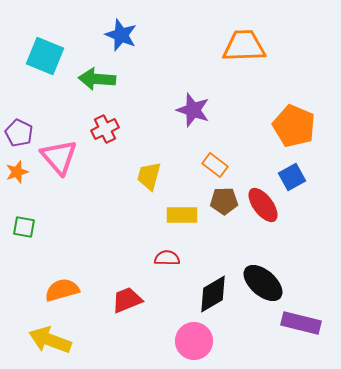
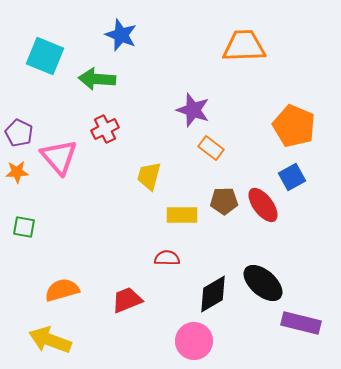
orange rectangle: moved 4 px left, 17 px up
orange star: rotated 15 degrees clockwise
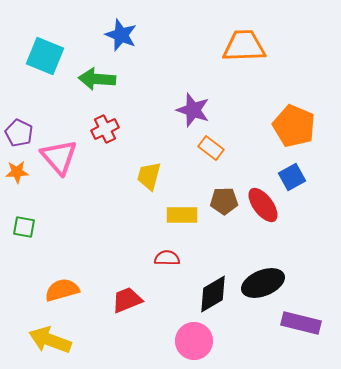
black ellipse: rotated 63 degrees counterclockwise
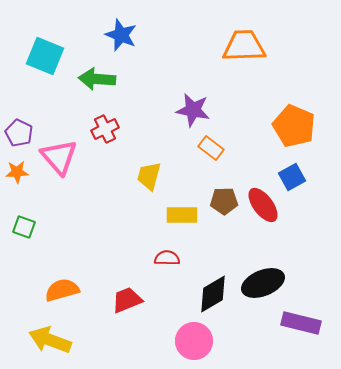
purple star: rotated 8 degrees counterclockwise
green square: rotated 10 degrees clockwise
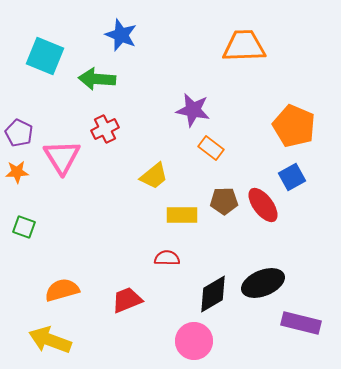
pink triangle: moved 3 px right; rotated 9 degrees clockwise
yellow trapezoid: moved 5 px right; rotated 144 degrees counterclockwise
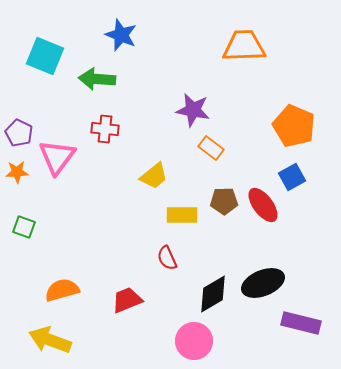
red cross: rotated 32 degrees clockwise
pink triangle: moved 5 px left; rotated 9 degrees clockwise
red semicircle: rotated 115 degrees counterclockwise
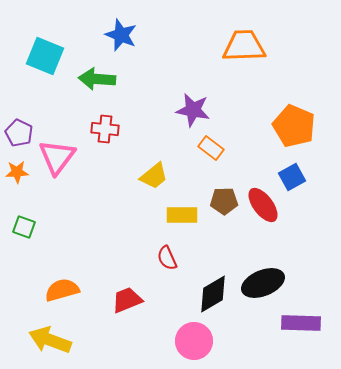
purple rectangle: rotated 12 degrees counterclockwise
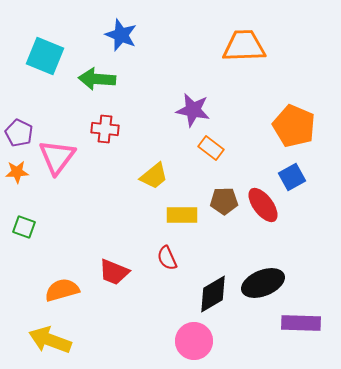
red trapezoid: moved 13 px left, 28 px up; rotated 136 degrees counterclockwise
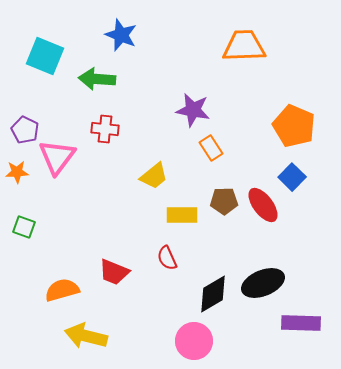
purple pentagon: moved 6 px right, 3 px up
orange rectangle: rotated 20 degrees clockwise
blue square: rotated 16 degrees counterclockwise
yellow arrow: moved 36 px right, 4 px up; rotated 6 degrees counterclockwise
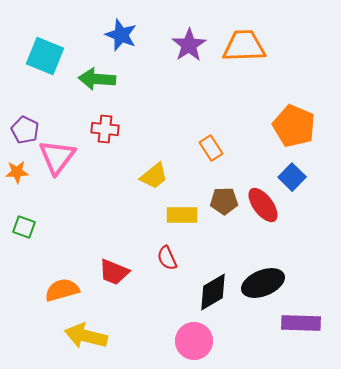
purple star: moved 4 px left, 65 px up; rotated 28 degrees clockwise
black diamond: moved 2 px up
